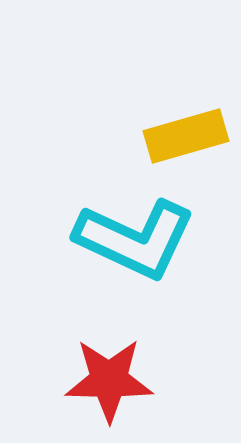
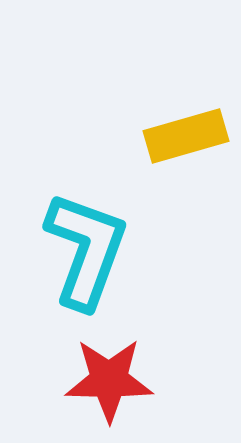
cyan L-shape: moved 49 px left, 11 px down; rotated 95 degrees counterclockwise
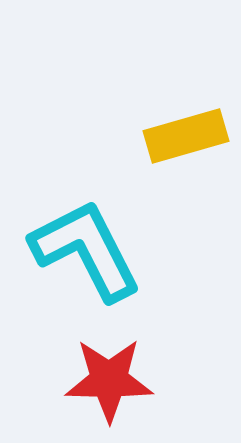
cyan L-shape: rotated 47 degrees counterclockwise
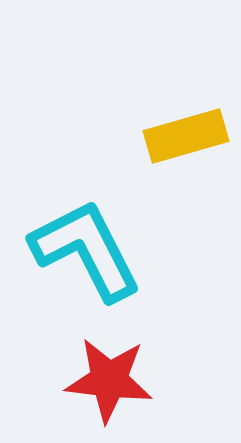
red star: rotated 6 degrees clockwise
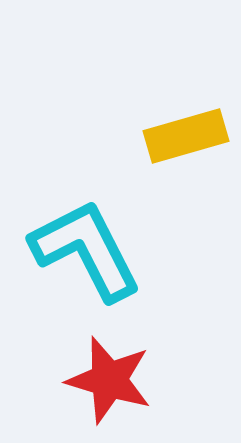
red star: rotated 10 degrees clockwise
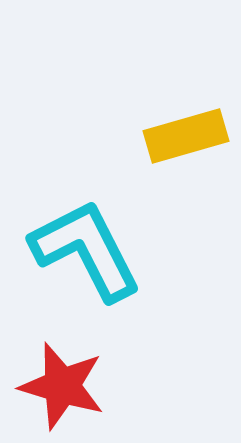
red star: moved 47 px left, 6 px down
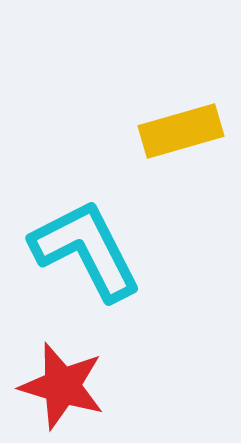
yellow rectangle: moved 5 px left, 5 px up
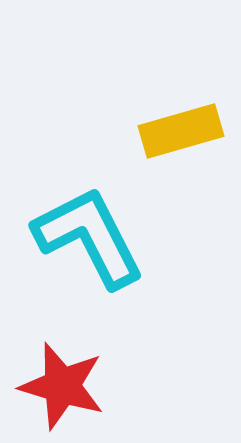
cyan L-shape: moved 3 px right, 13 px up
